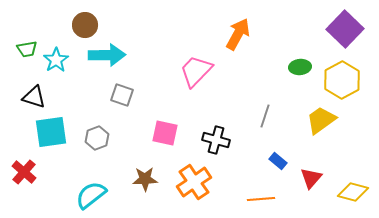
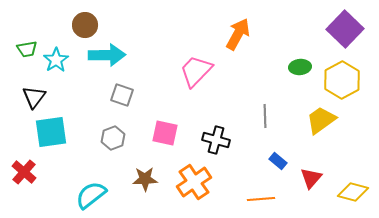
black triangle: rotated 50 degrees clockwise
gray line: rotated 20 degrees counterclockwise
gray hexagon: moved 16 px right
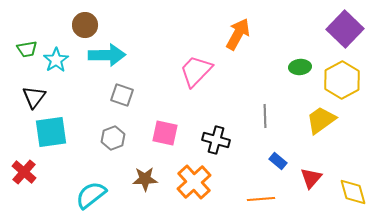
orange cross: rotated 8 degrees counterclockwise
yellow diamond: rotated 60 degrees clockwise
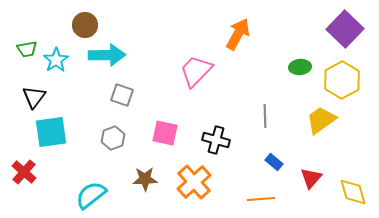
blue rectangle: moved 4 px left, 1 px down
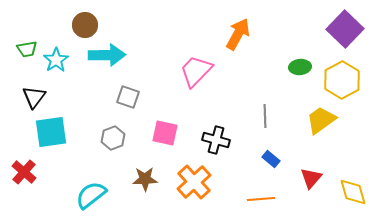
gray square: moved 6 px right, 2 px down
blue rectangle: moved 3 px left, 3 px up
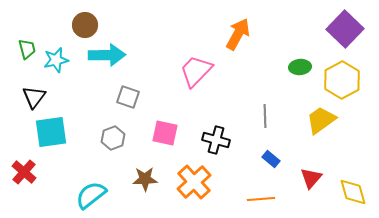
green trapezoid: rotated 95 degrees counterclockwise
cyan star: rotated 20 degrees clockwise
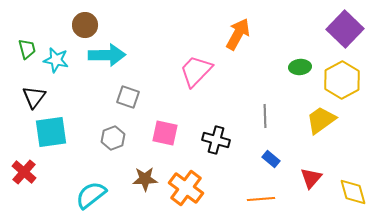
cyan star: rotated 25 degrees clockwise
orange cross: moved 8 px left, 6 px down; rotated 12 degrees counterclockwise
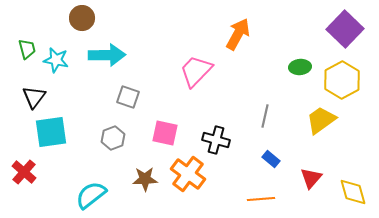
brown circle: moved 3 px left, 7 px up
gray line: rotated 15 degrees clockwise
orange cross: moved 2 px right, 14 px up
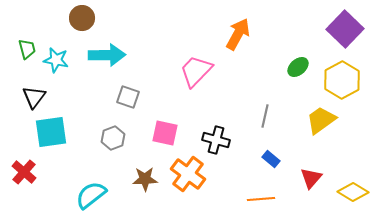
green ellipse: moved 2 px left; rotated 35 degrees counterclockwise
yellow diamond: rotated 44 degrees counterclockwise
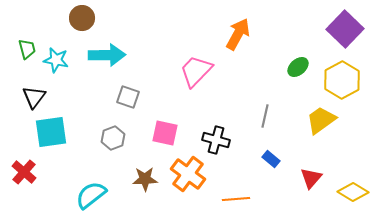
orange line: moved 25 px left
